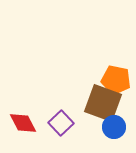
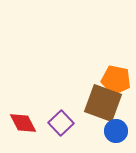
blue circle: moved 2 px right, 4 px down
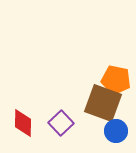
red diamond: rotated 28 degrees clockwise
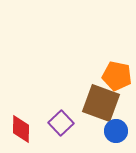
orange pentagon: moved 1 px right, 4 px up
brown square: moved 2 px left
red diamond: moved 2 px left, 6 px down
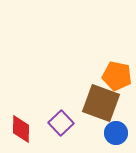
blue circle: moved 2 px down
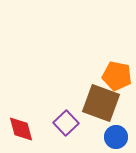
purple square: moved 5 px right
red diamond: rotated 16 degrees counterclockwise
blue circle: moved 4 px down
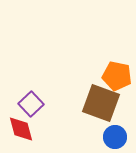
purple square: moved 35 px left, 19 px up
blue circle: moved 1 px left
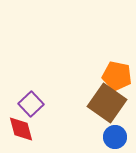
brown square: moved 6 px right; rotated 15 degrees clockwise
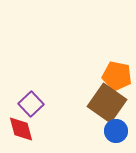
blue circle: moved 1 px right, 6 px up
